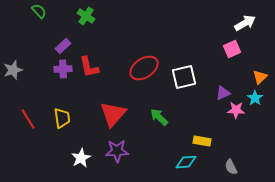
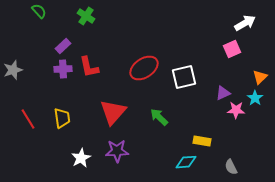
red triangle: moved 2 px up
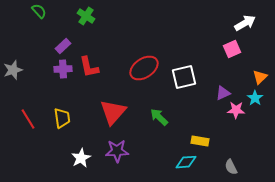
yellow rectangle: moved 2 px left
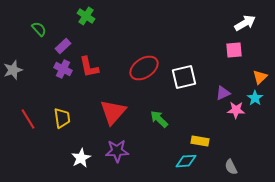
green semicircle: moved 18 px down
pink square: moved 2 px right, 1 px down; rotated 18 degrees clockwise
purple cross: rotated 30 degrees clockwise
green arrow: moved 2 px down
cyan diamond: moved 1 px up
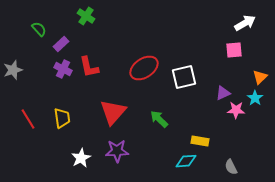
purple rectangle: moved 2 px left, 2 px up
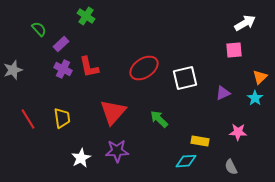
white square: moved 1 px right, 1 px down
pink star: moved 2 px right, 22 px down
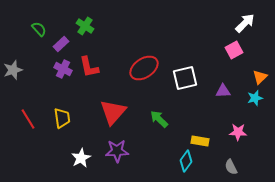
green cross: moved 1 px left, 10 px down
white arrow: rotated 15 degrees counterclockwise
pink square: rotated 24 degrees counterclockwise
purple triangle: moved 2 px up; rotated 21 degrees clockwise
cyan star: rotated 21 degrees clockwise
cyan diamond: rotated 50 degrees counterclockwise
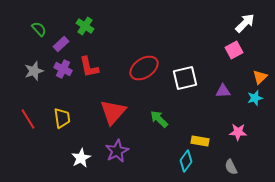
gray star: moved 21 px right, 1 px down
purple star: rotated 25 degrees counterclockwise
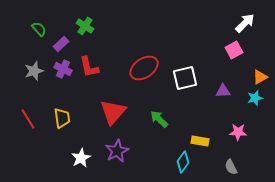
orange triangle: rotated 14 degrees clockwise
cyan diamond: moved 3 px left, 1 px down
